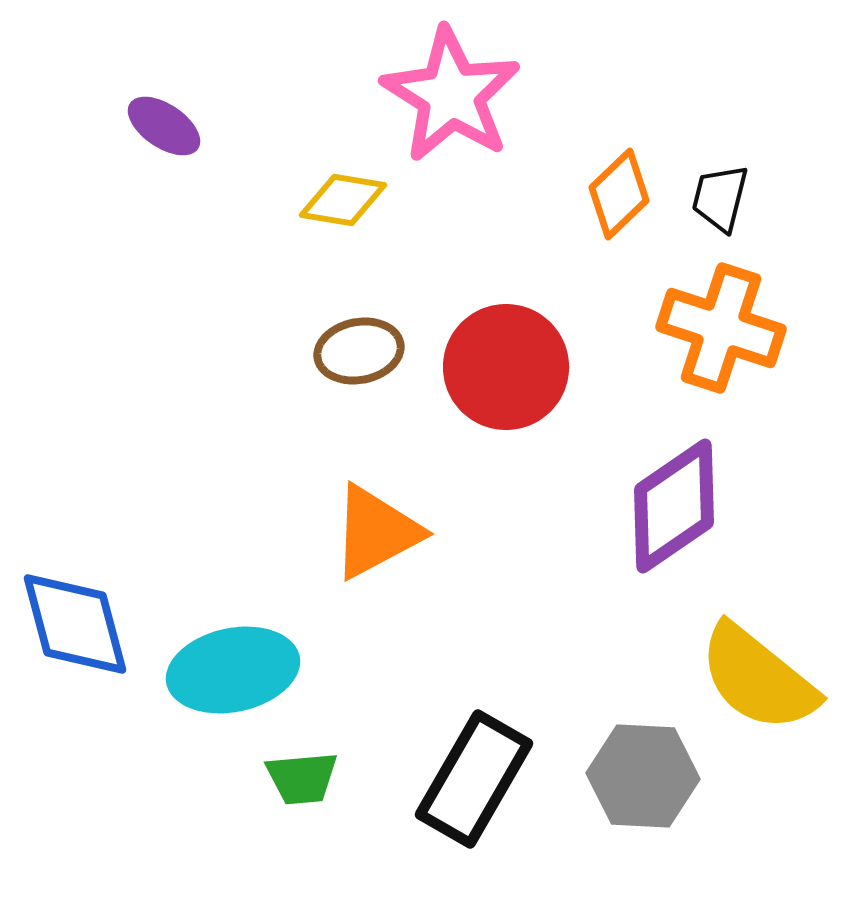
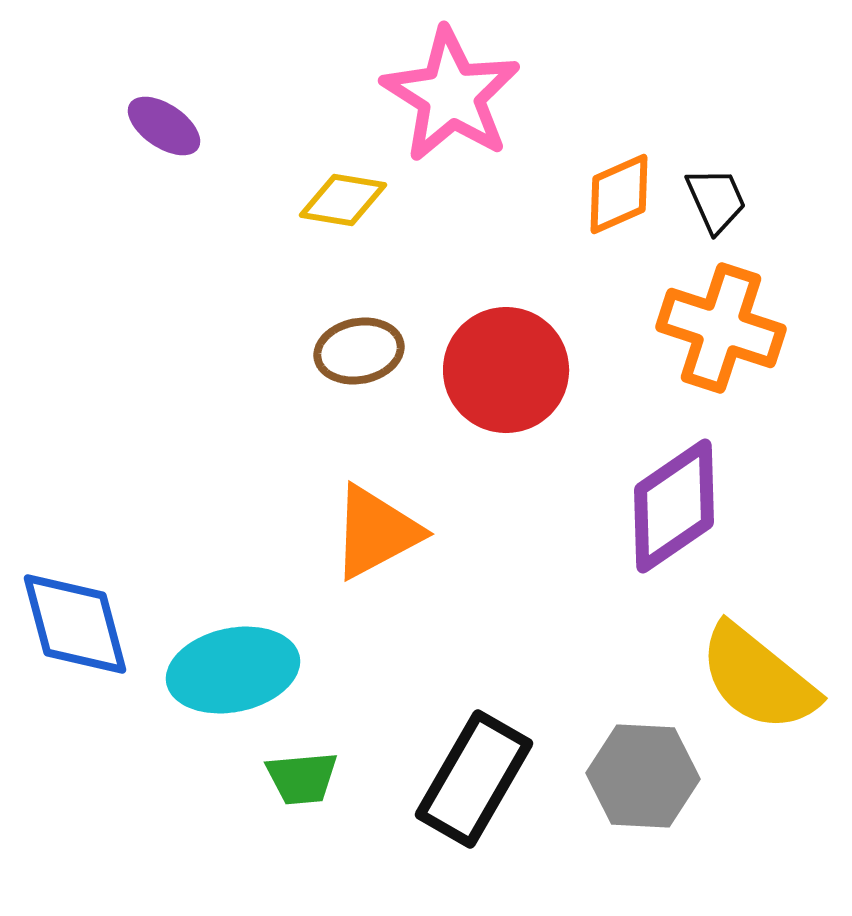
orange diamond: rotated 20 degrees clockwise
black trapezoid: moved 4 px left, 2 px down; rotated 142 degrees clockwise
red circle: moved 3 px down
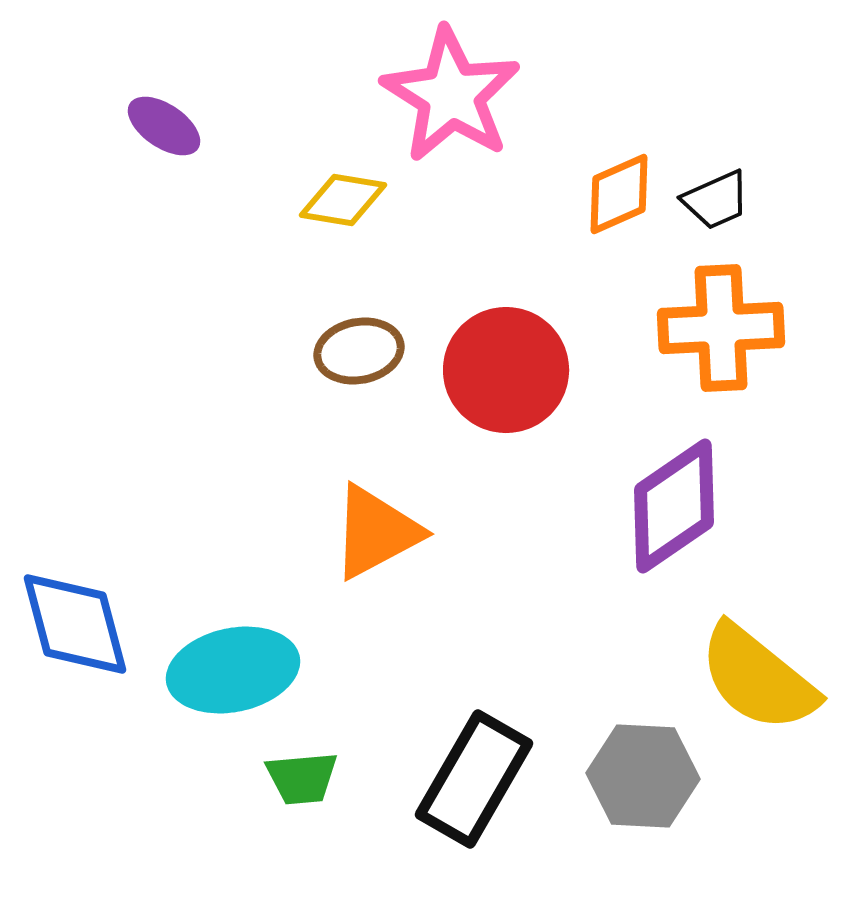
black trapezoid: rotated 90 degrees clockwise
orange cross: rotated 21 degrees counterclockwise
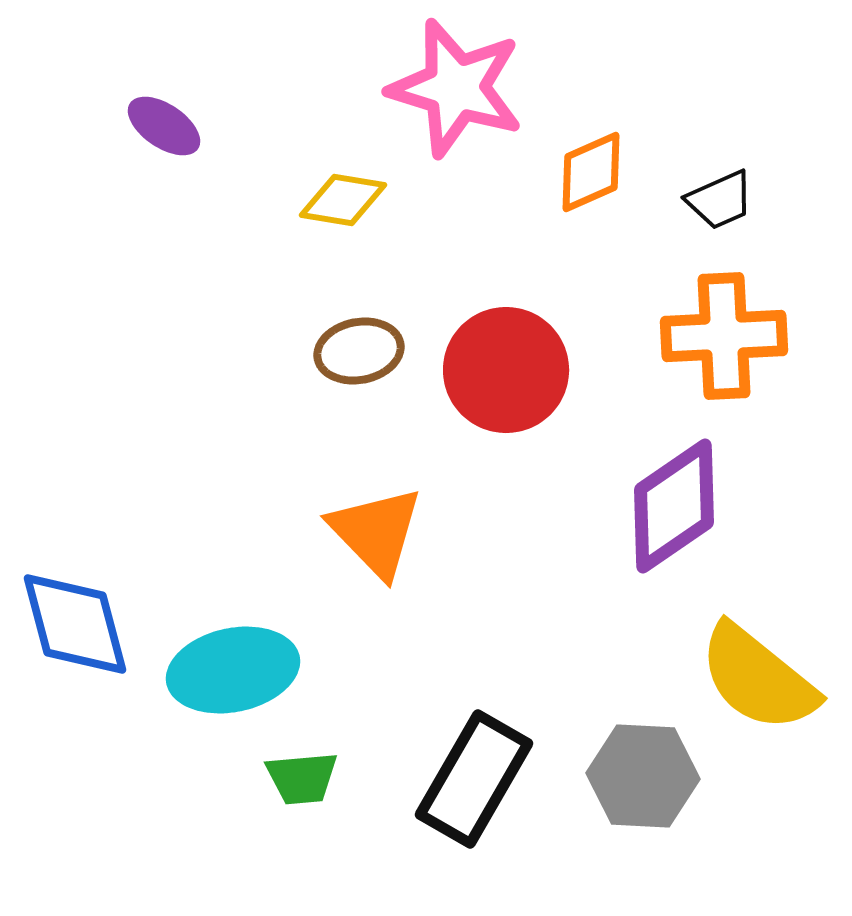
pink star: moved 5 px right, 7 px up; rotated 15 degrees counterclockwise
orange diamond: moved 28 px left, 22 px up
black trapezoid: moved 4 px right
orange cross: moved 3 px right, 8 px down
orange triangle: rotated 46 degrees counterclockwise
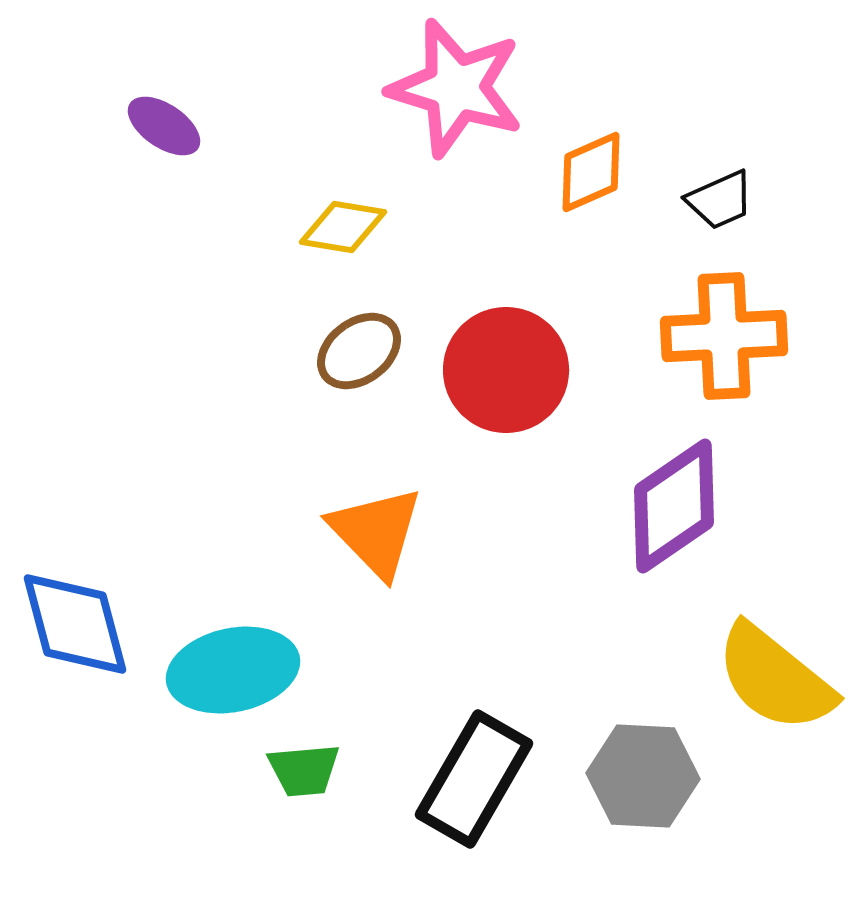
yellow diamond: moved 27 px down
brown ellipse: rotated 26 degrees counterclockwise
yellow semicircle: moved 17 px right
green trapezoid: moved 2 px right, 8 px up
